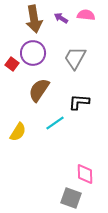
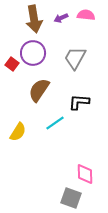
purple arrow: rotated 56 degrees counterclockwise
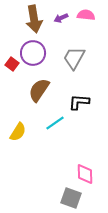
gray trapezoid: moved 1 px left
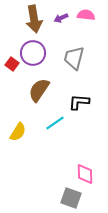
gray trapezoid: rotated 15 degrees counterclockwise
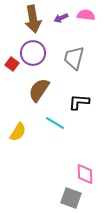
brown arrow: moved 1 px left
cyan line: rotated 66 degrees clockwise
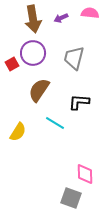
pink semicircle: moved 4 px right, 2 px up
red square: rotated 24 degrees clockwise
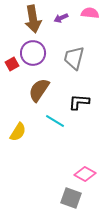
cyan line: moved 2 px up
pink diamond: rotated 60 degrees counterclockwise
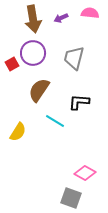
pink diamond: moved 1 px up
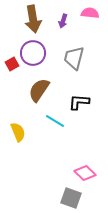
purple arrow: moved 2 px right, 3 px down; rotated 48 degrees counterclockwise
yellow semicircle: rotated 54 degrees counterclockwise
pink diamond: rotated 15 degrees clockwise
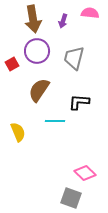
purple circle: moved 4 px right, 2 px up
cyan line: rotated 30 degrees counterclockwise
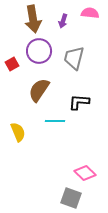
purple circle: moved 2 px right
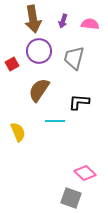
pink semicircle: moved 11 px down
